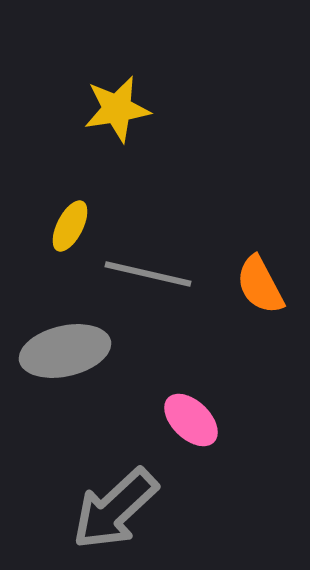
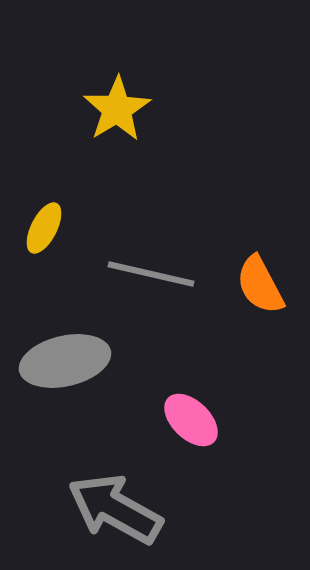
yellow star: rotated 22 degrees counterclockwise
yellow ellipse: moved 26 px left, 2 px down
gray line: moved 3 px right
gray ellipse: moved 10 px down
gray arrow: rotated 72 degrees clockwise
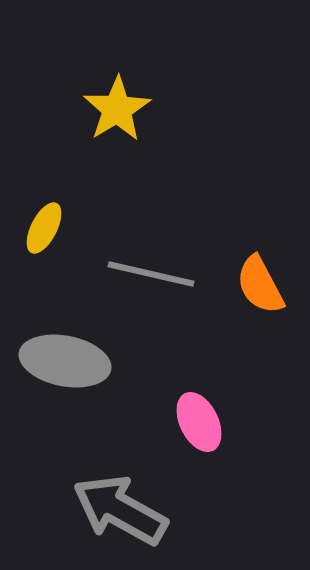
gray ellipse: rotated 24 degrees clockwise
pink ellipse: moved 8 px right, 2 px down; rotated 20 degrees clockwise
gray arrow: moved 5 px right, 1 px down
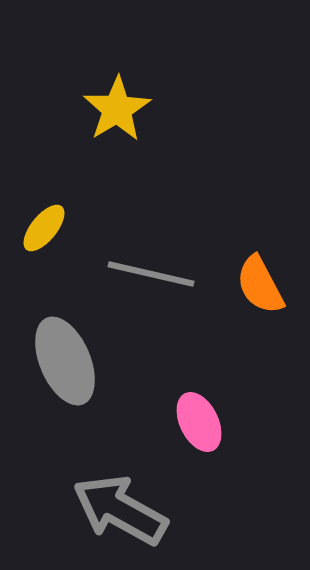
yellow ellipse: rotated 12 degrees clockwise
gray ellipse: rotated 56 degrees clockwise
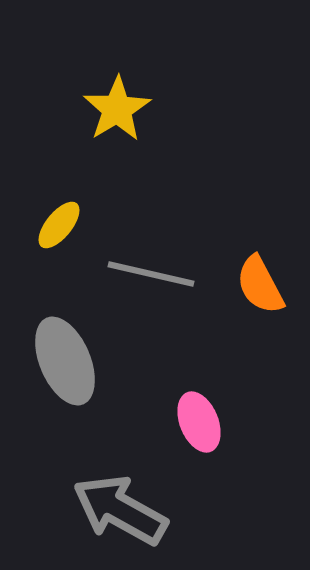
yellow ellipse: moved 15 px right, 3 px up
pink ellipse: rotated 4 degrees clockwise
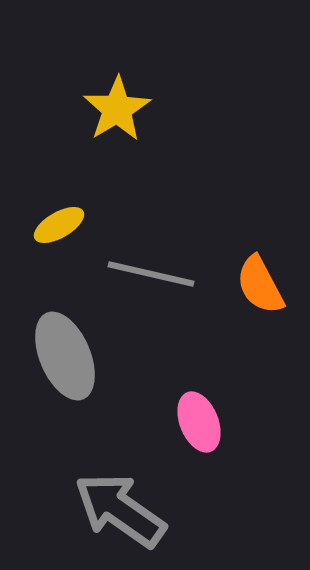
yellow ellipse: rotated 21 degrees clockwise
gray ellipse: moved 5 px up
gray arrow: rotated 6 degrees clockwise
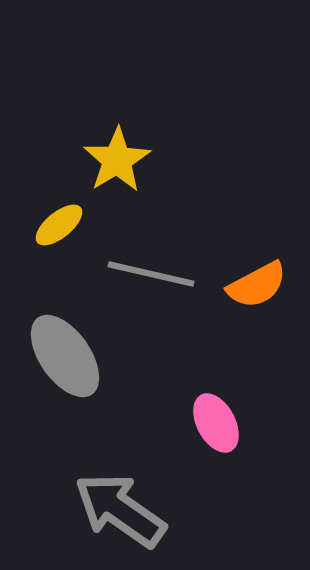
yellow star: moved 51 px down
yellow ellipse: rotated 9 degrees counterclockwise
orange semicircle: moved 3 px left; rotated 90 degrees counterclockwise
gray ellipse: rotated 12 degrees counterclockwise
pink ellipse: moved 17 px right, 1 px down; rotated 6 degrees counterclockwise
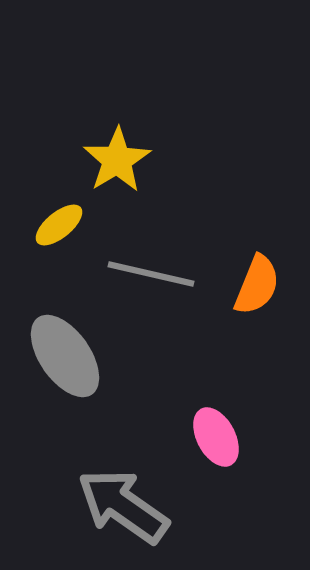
orange semicircle: rotated 40 degrees counterclockwise
pink ellipse: moved 14 px down
gray arrow: moved 3 px right, 4 px up
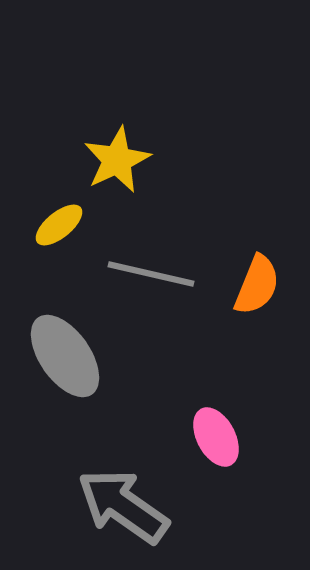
yellow star: rotated 6 degrees clockwise
